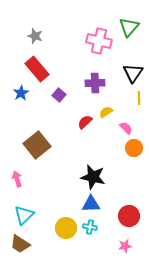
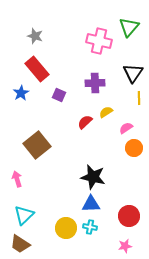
purple square: rotated 16 degrees counterclockwise
pink semicircle: rotated 80 degrees counterclockwise
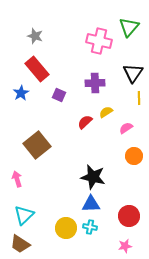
orange circle: moved 8 px down
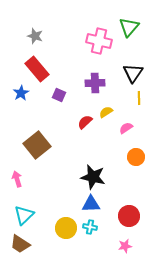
orange circle: moved 2 px right, 1 px down
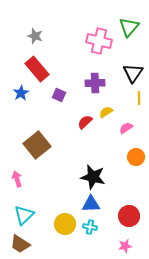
yellow circle: moved 1 px left, 4 px up
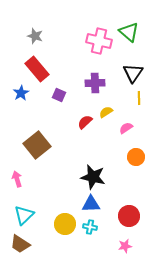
green triangle: moved 5 px down; rotated 30 degrees counterclockwise
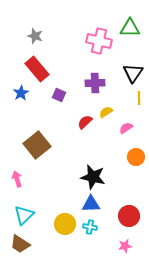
green triangle: moved 1 px right, 4 px up; rotated 40 degrees counterclockwise
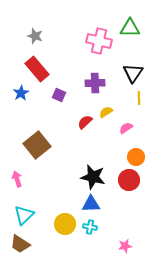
red circle: moved 36 px up
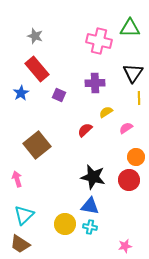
red semicircle: moved 8 px down
blue triangle: moved 1 px left, 2 px down; rotated 12 degrees clockwise
